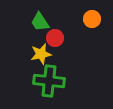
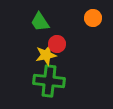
orange circle: moved 1 px right, 1 px up
red circle: moved 2 px right, 6 px down
yellow star: moved 5 px right, 1 px down
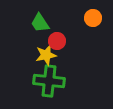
green trapezoid: moved 1 px down
red circle: moved 3 px up
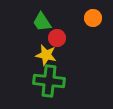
green trapezoid: moved 2 px right, 1 px up
red circle: moved 3 px up
yellow star: rotated 25 degrees clockwise
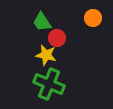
green cross: moved 3 px down; rotated 16 degrees clockwise
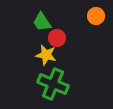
orange circle: moved 3 px right, 2 px up
green cross: moved 4 px right
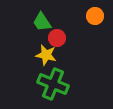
orange circle: moved 1 px left
